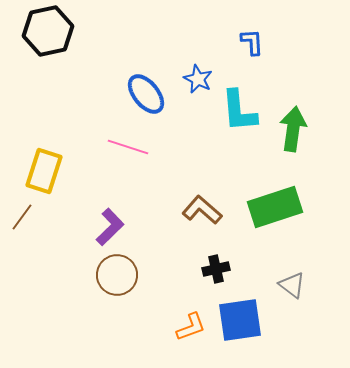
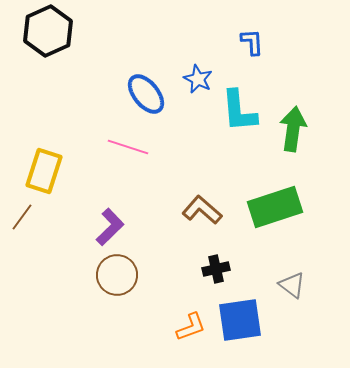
black hexagon: rotated 12 degrees counterclockwise
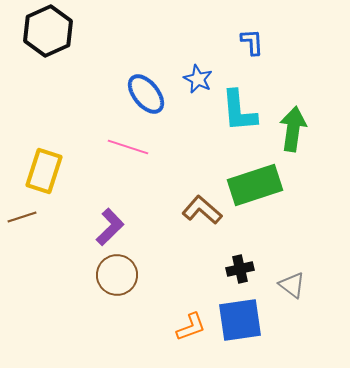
green rectangle: moved 20 px left, 22 px up
brown line: rotated 36 degrees clockwise
black cross: moved 24 px right
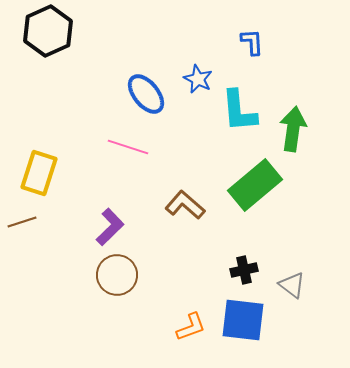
yellow rectangle: moved 5 px left, 2 px down
green rectangle: rotated 22 degrees counterclockwise
brown L-shape: moved 17 px left, 5 px up
brown line: moved 5 px down
black cross: moved 4 px right, 1 px down
blue square: moved 3 px right; rotated 15 degrees clockwise
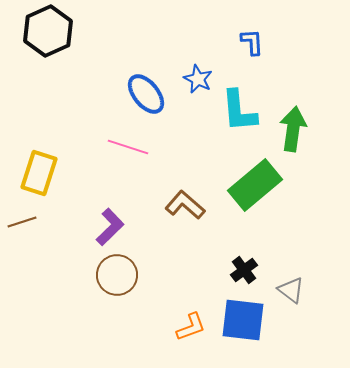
black cross: rotated 24 degrees counterclockwise
gray triangle: moved 1 px left, 5 px down
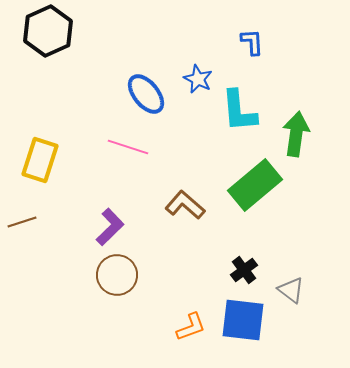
green arrow: moved 3 px right, 5 px down
yellow rectangle: moved 1 px right, 13 px up
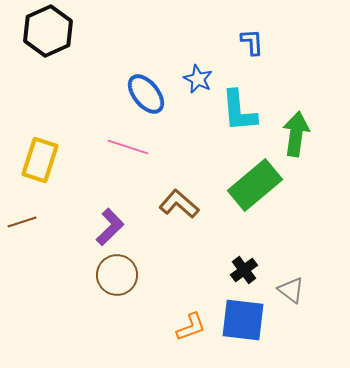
brown L-shape: moved 6 px left, 1 px up
